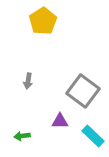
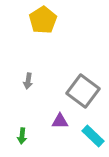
yellow pentagon: moved 1 px up
green arrow: rotated 77 degrees counterclockwise
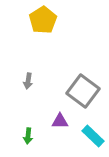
green arrow: moved 6 px right
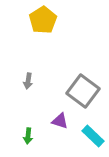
purple triangle: rotated 18 degrees clockwise
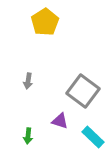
yellow pentagon: moved 2 px right, 2 px down
cyan rectangle: moved 1 px down
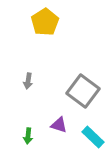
purple triangle: moved 1 px left, 4 px down
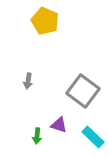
yellow pentagon: moved 1 px up; rotated 16 degrees counterclockwise
green arrow: moved 9 px right
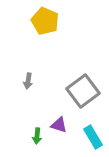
gray square: rotated 16 degrees clockwise
cyan rectangle: rotated 15 degrees clockwise
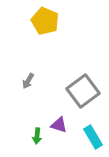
gray arrow: rotated 21 degrees clockwise
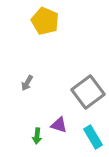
gray arrow: moved 1 px left, 2 px down
gray square: moved 5 px right, 1 px down
